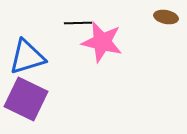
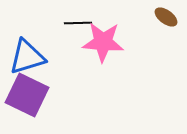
brown ellipse: rotated 25 degrees clockwise
pink star: moved 1 px right; rotated 9 degrees counterclockwise
purple square: moved 1 px right, 4 px up
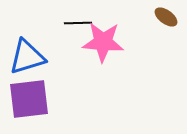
purple square: moved 2 px right, 4 px down; rotated 33 degrees counterclockwise
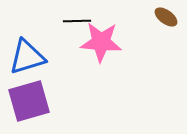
black line: moved 1 px left, 2 px up
pink star: moved 2 px left
purple square: moved 2 px down; rotated 9 degrees counterclockwise
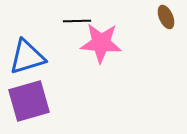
brown ellipse: rotated 30 degrees clockwise
pink star: moved 1 px down
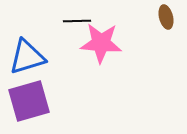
brown ellipse: rotated 10 degrees clockwise
